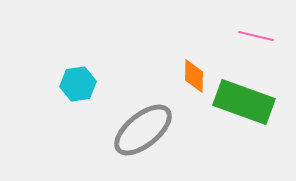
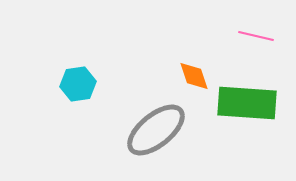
orange diamond: rotated 20 degrees counterclockwise
green rectangle: moved 3 px right, 1 px down; rotated 16 degrees counterclockwise
gray ellipse: moved 13 px right
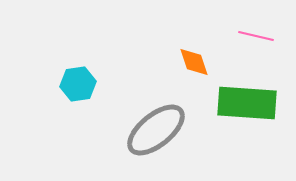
orange diamond: moved 14 px up
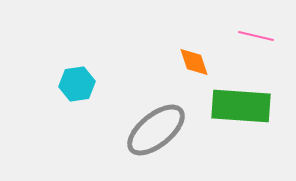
cyan hexagon: moved 1 px left
green rectangle: moved 6 px left, 3 px down
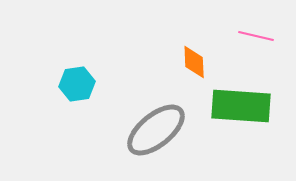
orange diamond: rotated 16 degrees clockwise
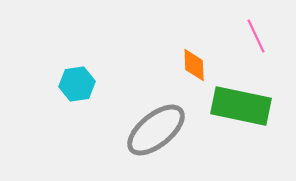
pink line: rotated 52 degrees clockwise
orange diamond: moved 3 px down
green rectangle: rotated 8 degrees clockwise
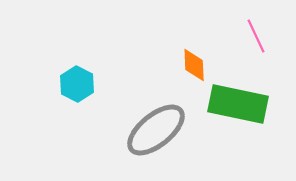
cyan hexagon: rotated 24 degrees counterclockwise
green rectangle: moved 3 px left, 2 px up
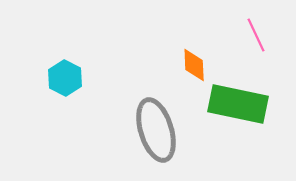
pink line: moved 1 px up
cyan hexagon: moved 12 px left, 6 px up
gray ellipse: rotated 68 degrees counterclockwise
